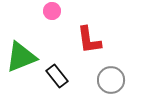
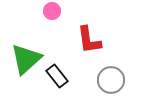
green triangle: moved 5 px right, 2 px down; rotated 20 degrees counterclockwise
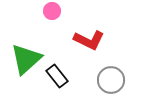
red L-shape: rotated 56 degrees counterclockwise
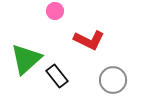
pink circle: moved 3 px right
gray circle: moved 2 px right
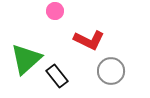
gray circle: moved 2 px left, 9 px up
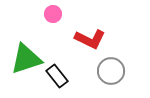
pink circle: moved 2 px left, 3 px down
red L-shape: moved 1 px right, 1 px up
green triangle: rotated 24 degrees clockwise
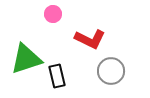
black rectangle: rotated 25 degrees clockwise
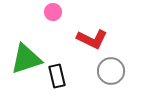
pink circle: moved 2 px up
red L-shape: moved 2 px right
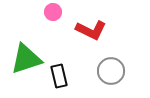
red L-shape: moved 1 px left, 9 px up
black rectangle: moved 2 px right
